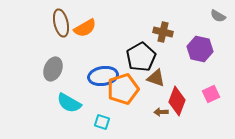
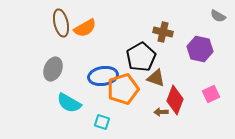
red diamond: moved 2 px left, 1 px up
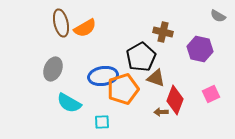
cyan square: rotated 21 degrees counterclockwise
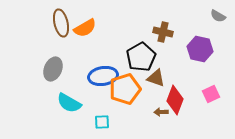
orange pentagon: moved 2 px right
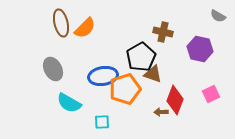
orange semicircle: rotated 15 degrees counterclockwise
gray ellipse: rotated 50 degrees counterclockwise
brown triangle: moved 3 px left, 4 px up
